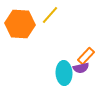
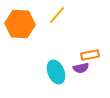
yellow line: moved 7 px right
orange rectangle: moved 4 px right, 1 px up; rotated 36 degrees clockwise
cyan ellipse: moved 8 px left, 1 px up; rotated 20 degrees counterclockwise
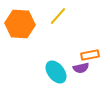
yellow line: moved 1 px right, 1 px down
cyan ellipse: rotated 15 degrees counterclockwise
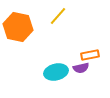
orange hexagon: moved 2 px left, 3 px down; rotated 8 degrees clockwise
cyan ellipse: rotated 65 degrees counterclockwise
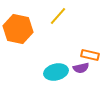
orange hexagon: moved 2 px down
orange rectangle: rotated 24 degrees clockwise
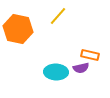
cyan ellipse: rotated 15 degrees clockwise
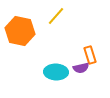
yellow line: moved 2 px left
orange hexagon: moved 2 px right, 2 px down
orange rectangle: rotated 60 degrees clockwise
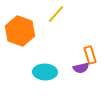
yellow line: moved 2 px up
orange hexagon: rotated 8 degrees clockwise
cyan ellipse: moved 11 px left
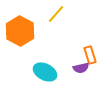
orange hexagon: rotated 8 degrees clockwise
cyan ellipse: rotated 25 degrees clockwise
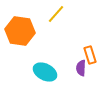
orange hexagon: rotated 20 degrees counterclockwise
purple semicircle: rotated 105 degrees clockwise
